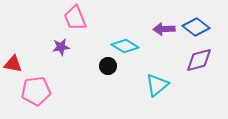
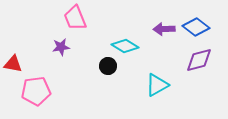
cyan triangle: rotated 10 degrees clockwise
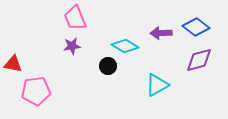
purple arrow: moved 3 px left, 4 px down
purple star: moved 11 px right, 1 px up
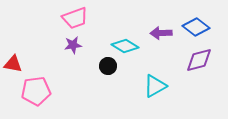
pink trapezoid: rotated 88 degrees counterclockwise
purple star: moved 1 px right, 1 px up
cyan triangle: moved 2 px left, 1 px down
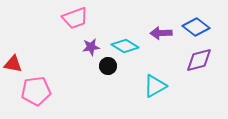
purple star: moved 18 px right, 2 px down
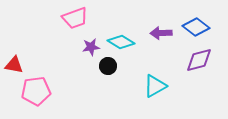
cyan diamond: moved 4 px left, 4 px up
red triangle: moved 1 px right, 1 px down
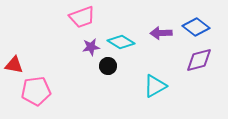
pink trapezoid: moved 7 px right, 1 px up
